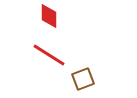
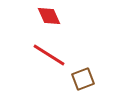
red diamond: rotated 25 degrees counterclockwise
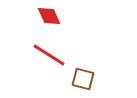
brown square: rotated 35 degrees clockwise
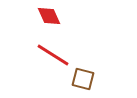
red line: moved 4 px right
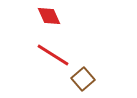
brown square: rotated 35 degrees clockwise
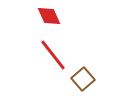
red line: rotated 20 degrees clockwise
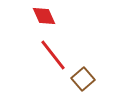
red diamond: moved 5 px left
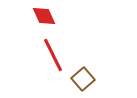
red line: rotated 12 degrees clockwise
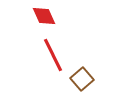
brown square: moved 1 px left
